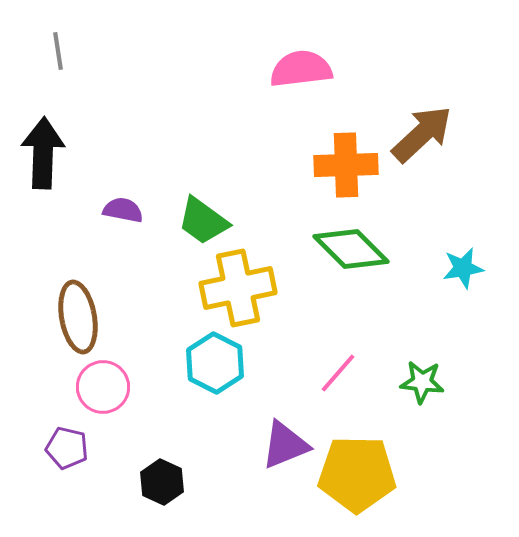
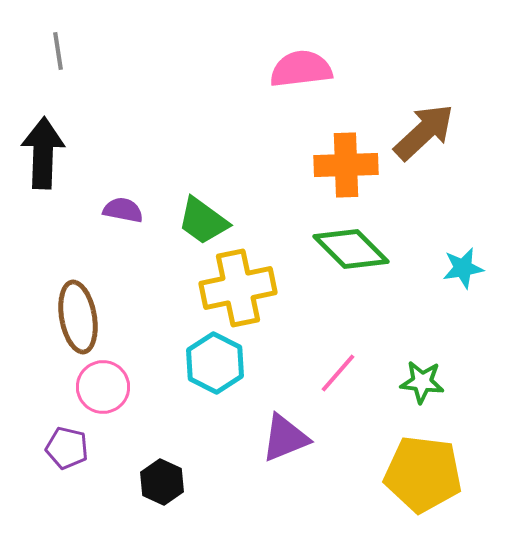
brown arrow: moved 2 px right, 2 px up
purple triangle: moved 7 px up
yellow pentagon: moved 66 px right; rotated 6 degrees clockwise
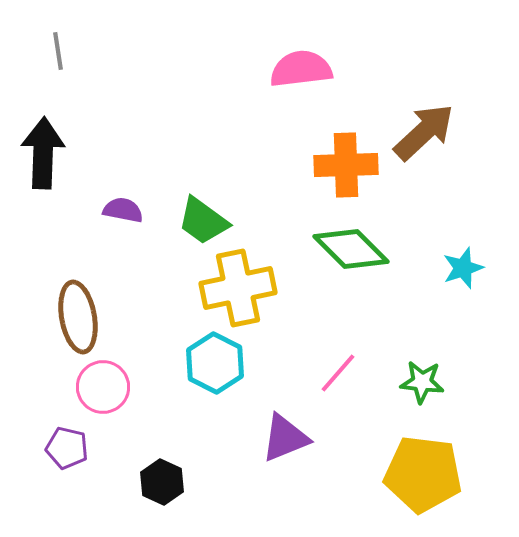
cyan star: rotated 9 degrees counterclockwise
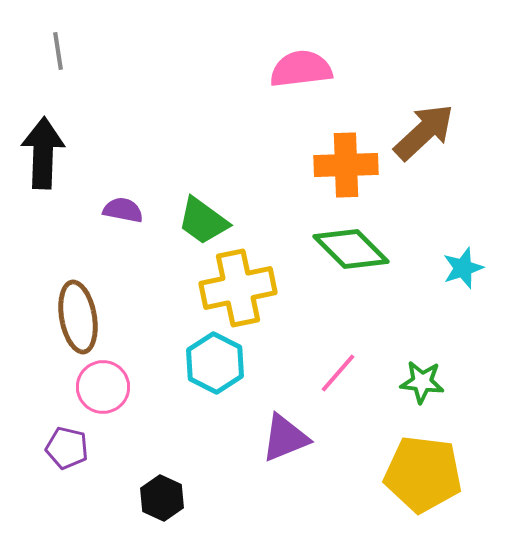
black hexagon: moved 16 px down
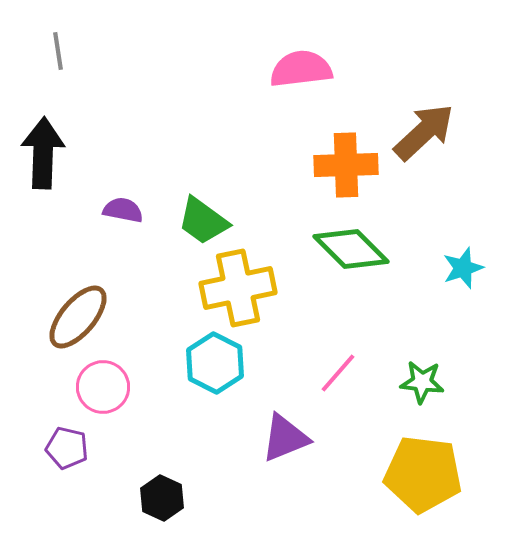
brown ellipse: rotated 50 degrees clockwise
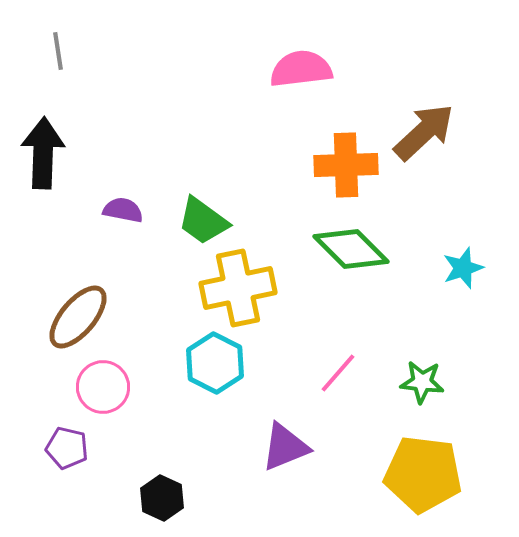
purple triangle: moved 9 px down
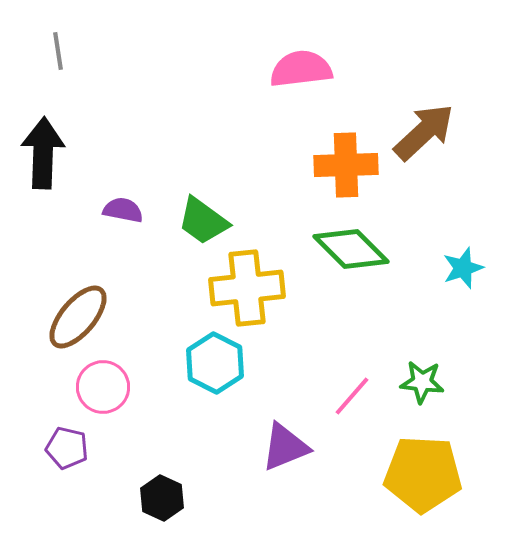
yellow cross: moved 9 px right; rotated 6 degrees clockwise
pink line: moved 14 px right, 23 px down
yellow pentagon: rotated 4 degrees counterclockwise
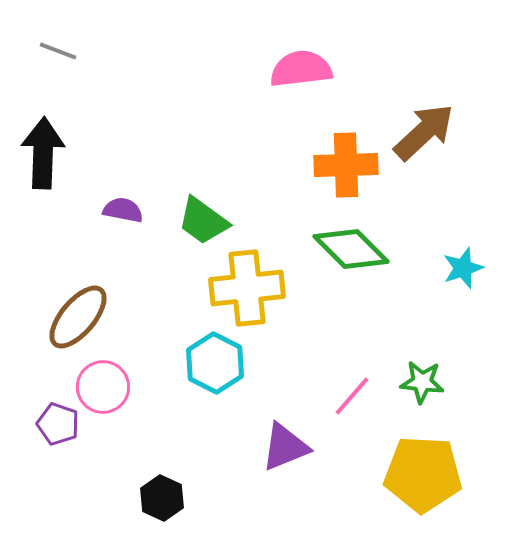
gray line: rotated 60 degrees counterclockwise
purple pentagon: moved 9 px left, 24 px up; rotated 6 degrees clockwise
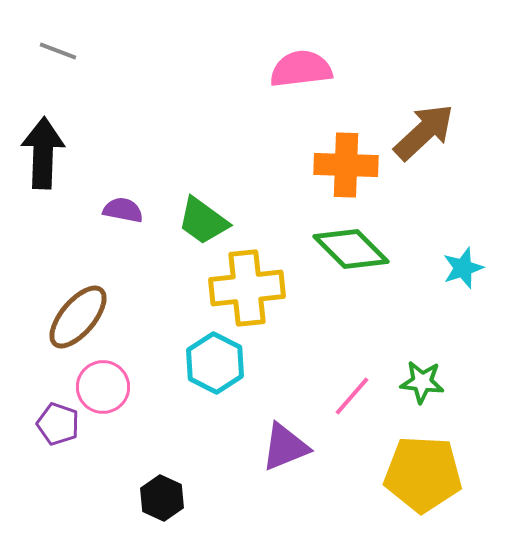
orange cross: rotated 4 degrees clockwise
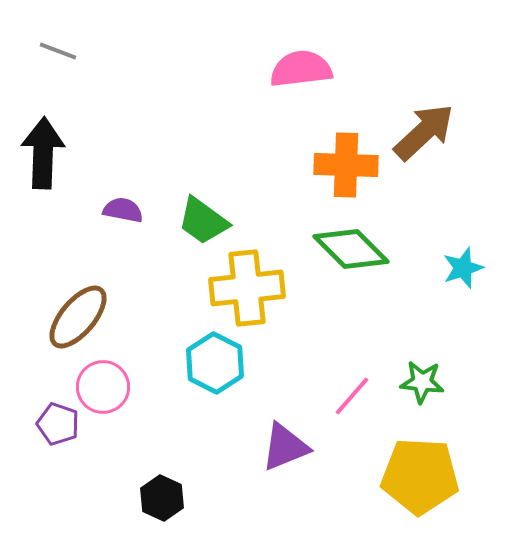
yellow pentagon: moved 3 px left, 2 px down
